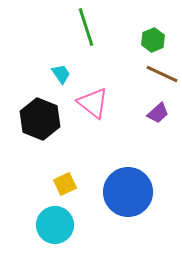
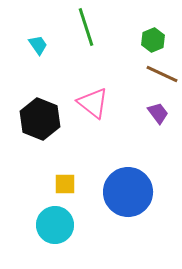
cyan trapezoid: moved 23 px left, 29 px up
purple trapezoid: rotated 85 degrees counterclockwise
yellow square: rotated 25 degrees clockwise
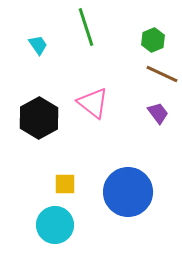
black hexagon: moved 1 px left, 1 px up; rotated 9 degrees clockwise
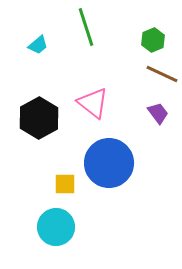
cyan trapezoid: rotated 85 degrees clockwise
blue circle: moved 19 px left, 29 px up
cyan circle: moved 1 px right, 2 px down
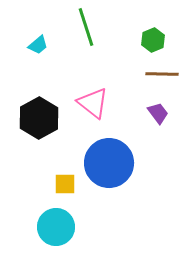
brown line: rotated 24 degrees counterclockwise
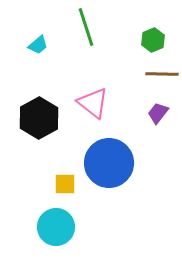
purple trapezoid: rotated 105 degrees counterclockwise
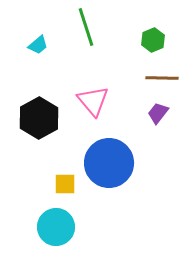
brown line: moved 4 px down
pink triangle: moved 2 px up; rotated 12 degrees clockwise
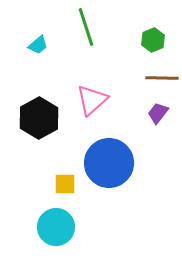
pink triangle: moved 1 px left, 1 px up; rotated 28 degrees clockwise
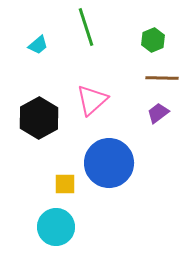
purple trapezoid: rotated 15 degrees clockwise
